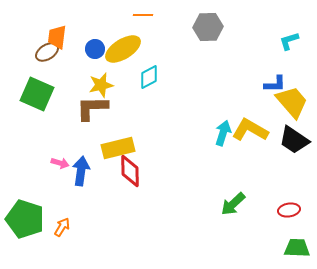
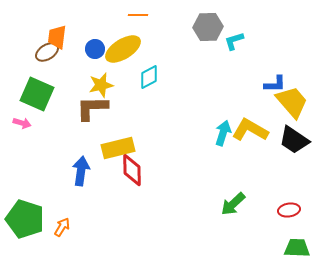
orange line: moved 5 px left
cyan L-shape: moved 55 px left
pink arrow: moved 38 px left, 40 px up
red diamond: moved 2 px right, 1 px up
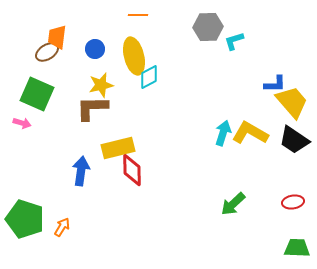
yellow ellipse: moved 11 px right, 7 px down; rotated 72 degrees counterclockwise
yellow L-shape: moved 3 px down
red ellipse: moved 4 px right, 8 px up
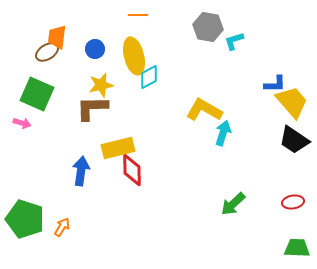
gray hexagon: rotated 12 degrees clockwise
yellow L-shape: moved 46 px left, 23 px up
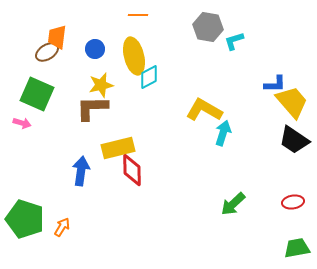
green trapezoid: rotated 12 degrees counterclockwise
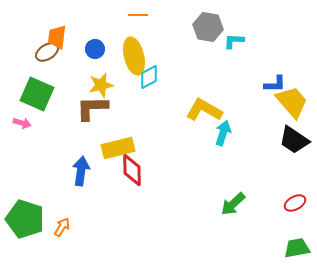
cyan L-shape: rotated 20 degrees clockwise
red ellipse: moved 2 px right, 1 px down; rotated 20 degrees counterclockwise
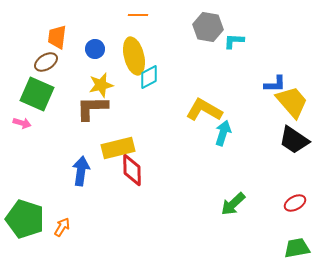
brown ellipse: moved 1 px left, 10 px down
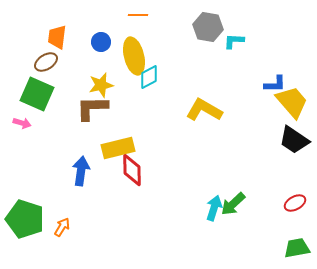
blue circle: moved 6 px right, 7 px up
cyan arrow: moved 9 px left, 75 px down
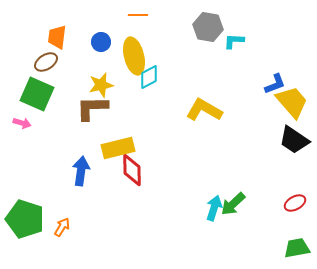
blue L-shape: rotated 20 degrees counterclockwise
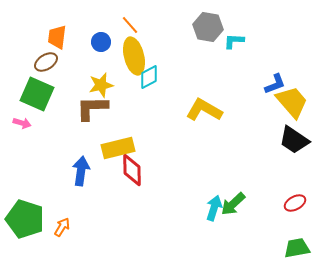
orange line: moved 8 px left, 10 px down; rotated 48 degrees clockwise
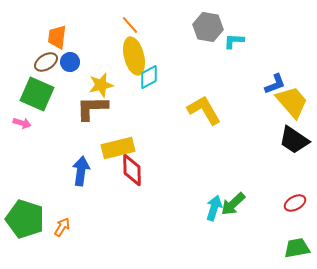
blue circle: moved 31 px left, 20 px down
yellow L-shape: rotated 30 degrees clockwise
